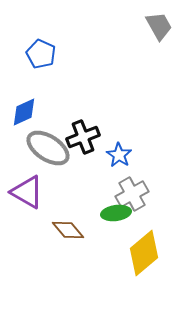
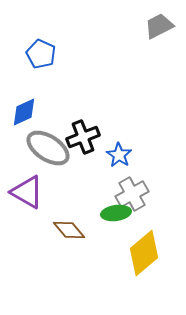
gray trapezoid: rotated 88 degrees counterclockwise
brown diamond: moved 1 px right
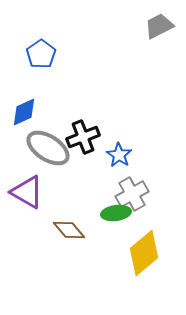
blue pentagon: rotated 12 degrees clockwise
